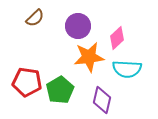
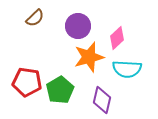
orange star: rotated 8 degrees counterclockwise
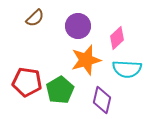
orange star: moved 3 px left, 3 px down
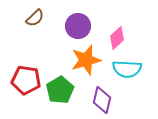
red pentagon: moved 1 px left, 2 px up
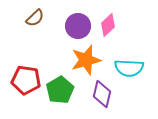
pink diamond: moved 9 px left, 13 px up
cyan semicircle: moved 2 px right, 1 px up
purple diamond: moved 6 px up
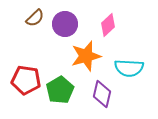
purple circle: moved 13 px left, 2 px up
orange star: moved 4 px up
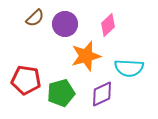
green pentagon: moved 1 px right, 3 px down; rotated 16 degrees clockwise
purple diamond: rotated 52 degrees clockwise
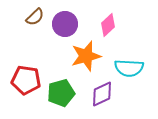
brown semicircle: moved 1 px up
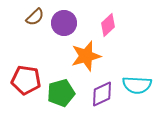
purple circle: moved 1 px left, 1 px up
cyan semicircle: moved 8 px right, 17 px down
